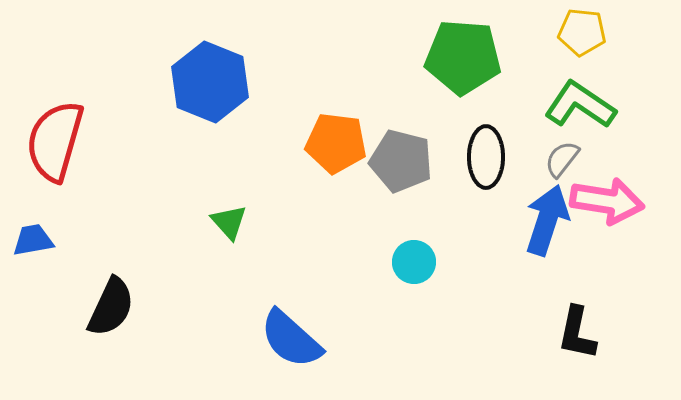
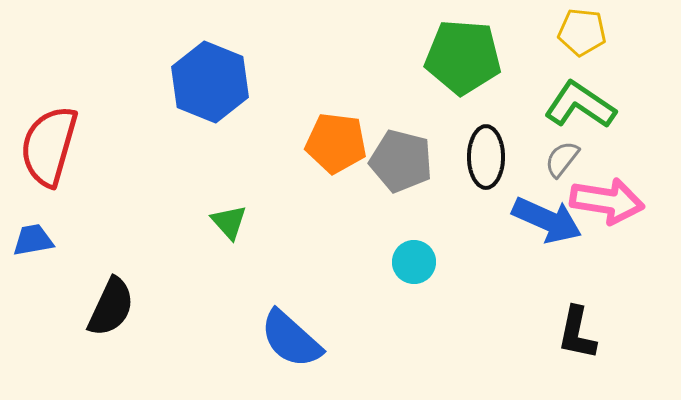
red semicircle: moved 6 px left, 5 px down
blue arrow: rotated 96 degrees clockwise
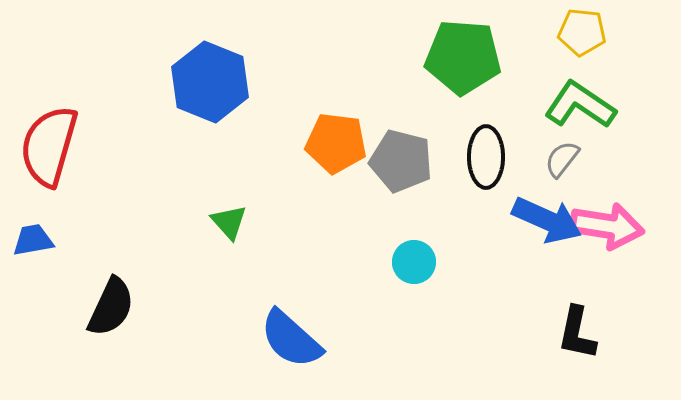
pink arrow: moved 25 px down
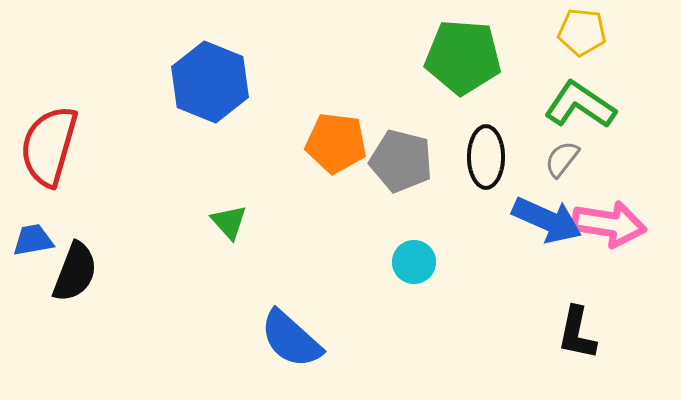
pink arrow: moved 2 px right, 2 px up
black semicircle: moved 36 px left, 35 px up; rotated 4 degrees counterclockwise
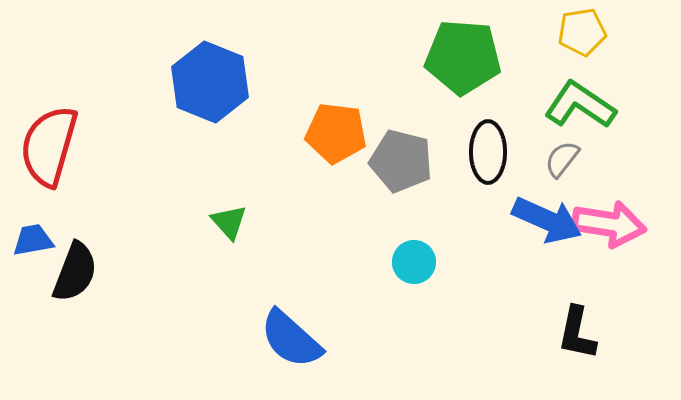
yellow pentagon: rotated 15 degrees counterclockwise
orange pentagon: moved 10 px up
black ellipse: moved 2 px right, 5 px up
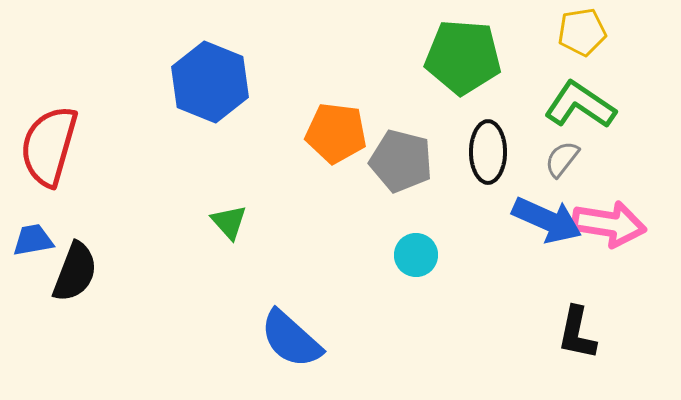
cyan circle: moved 2 px right, 7 px up
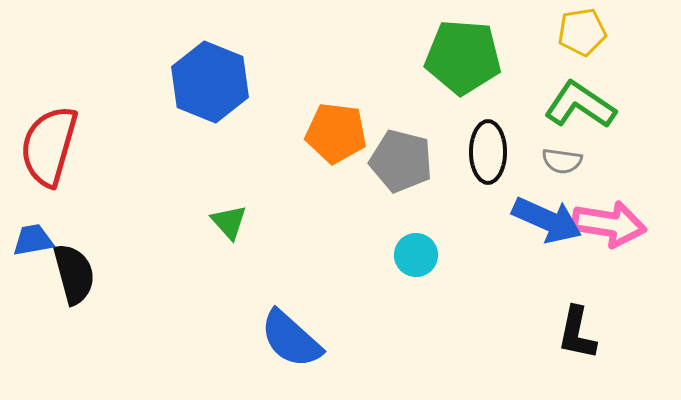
gray semicircle: moved 2 px down; rotated 120 degrees counterclockwise
black semicircle: moved 1 px left, 2 px down; rotated 36 degrees counterclockwise
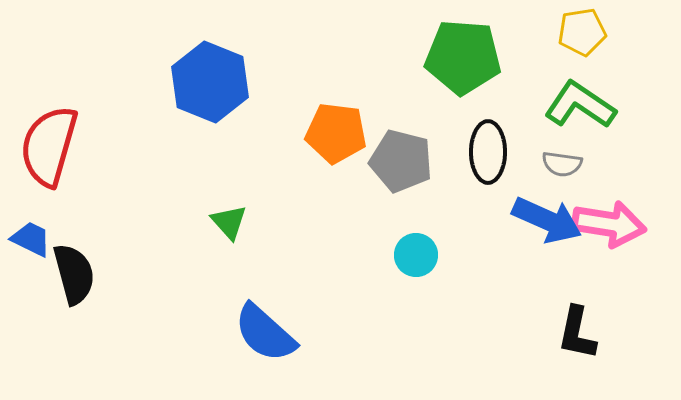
gray semicircle: moved 3 px down
blue trapezoid: moved 2 px left, 1 px up; rotated 36 degrees clockwise
blue semicircle: moved 26 px left, 6 px up
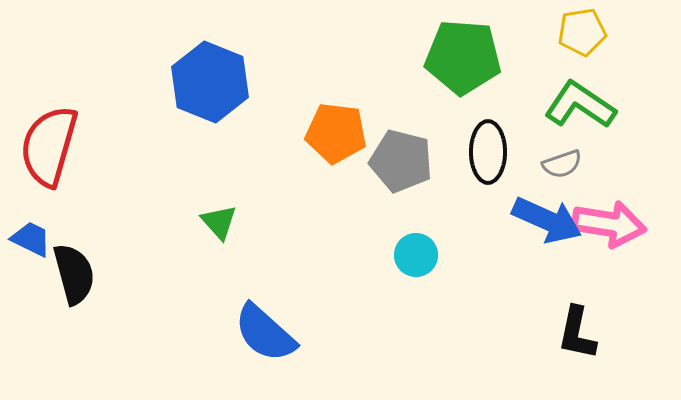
gray semicircle: rotated 27 degrees counterclockwise
green triangle: moved 10 px left
